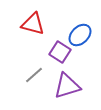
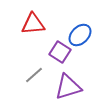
red triangle: rotated 20 degrees counterclockwise
purple triangle: moved 1 px right, 1 px down
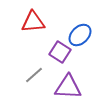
red triangle: moved 2 px up
purple triangle: rotated 20 degrees clockwise
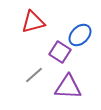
red triangle: rotated 10 degrees counterclockwise
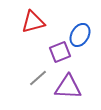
blue ellipse: rotated 15 degrees counterclockwise
purple square: rotated 35 degrees clockwise
gray line: moved 4 px right, 3 px down
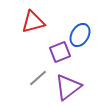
purple triangle: rotated 40 degrees counterclockwise
